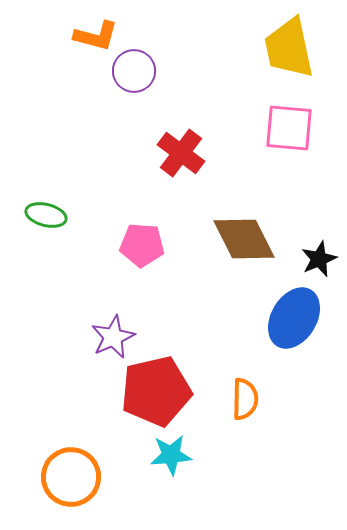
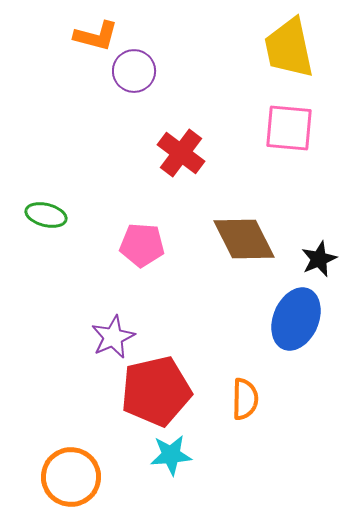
blue ellipse: moved 2 px right, 1 px down; rotated 8 degrees counterclockwise
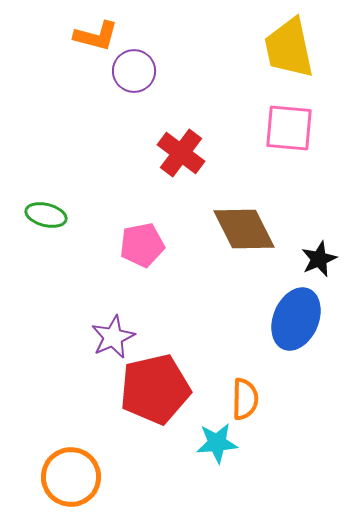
brown diamond: moved 10 px up
pink pentagon: rotated 15 degrees counterclockwise
red pentagon: moved 1 px left, 2 px up
cyan star: moved 46 px right, 12 px up
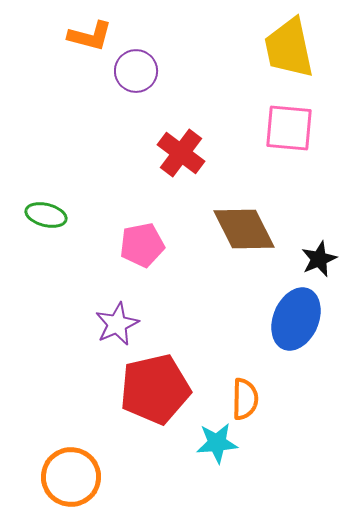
orange L-shape: moved 6 px left
purple circle: moved 2 px right
purple star: moved 4 px right, 13 px up
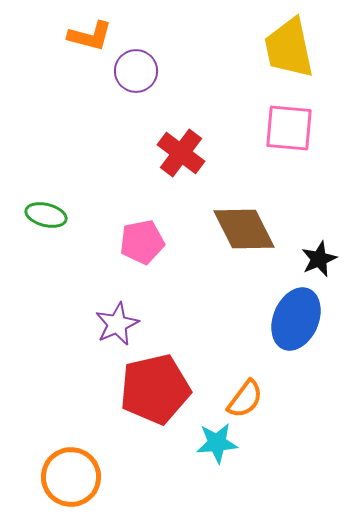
pink pentagon: moved 3 px up
orange semicircle: rotated 36 degrees clockwise
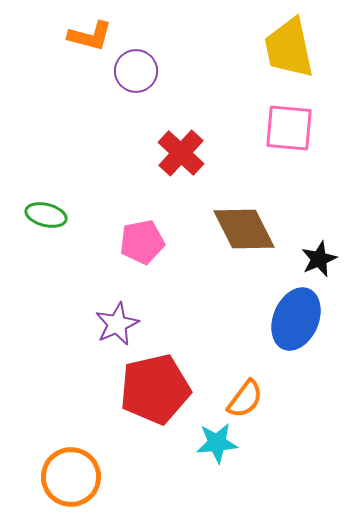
red cross: rotated 6 degrees clockwise
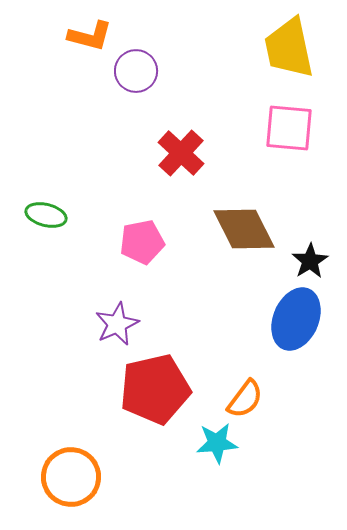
black star: moved 9 px left, 2 px down; rotated 9 degrees counterclockwise
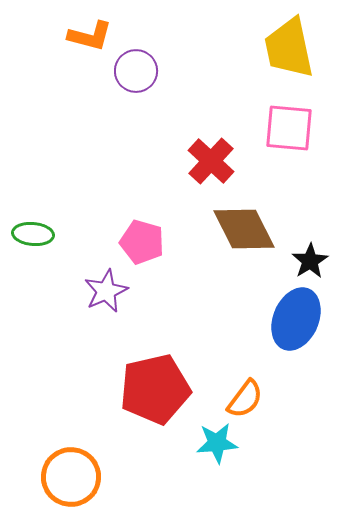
red cross: moved 30 px right, 8 px down
green ellipse: moved 13 px left, 19 px down; rotated 9 degrees counterclockwise
pink pentagon: rotated 27 degrees clockwise
purple star: moved 11 px left, 33 px up
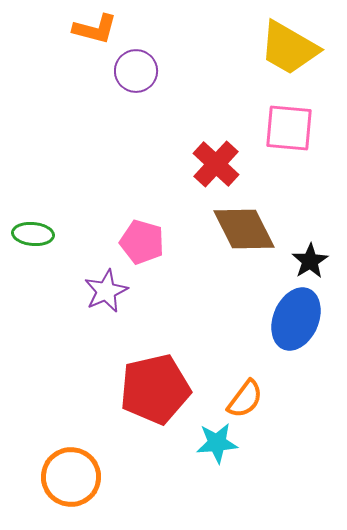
orange L-shape: moved 5 px right, 7 px up
yellow trapezoid: rotated 48 degrees counterclockwise
red cross: moved 5 px right, 3 px down
